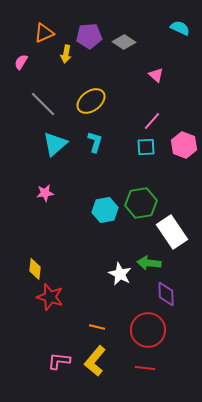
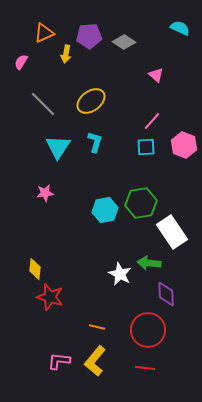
cyan triangle: moved 3 px right, 3 px down; rotated 16 degrees counterclockwise
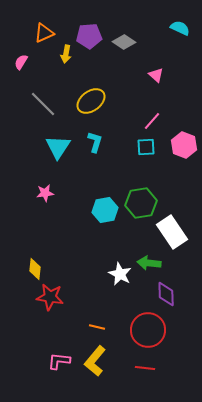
red star: rotated 8 degrees counterclockwise
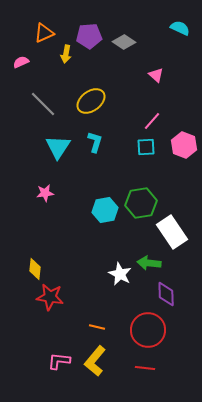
pink semicircle: rotated 35 degrees clockwise
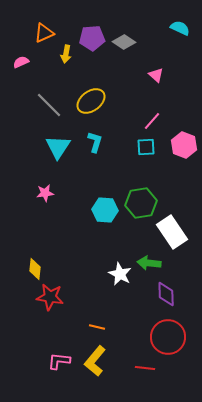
purple pentagon: moved 3 px right, 2 px down
gray line: moved 6 px right, 1 px down
cyan hexagon: rotated 15 degrees clockwise
red circle: moved 20 px right, 7 px down
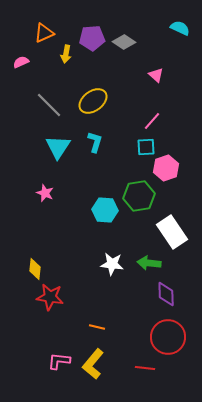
yellow ellipse: moved 2 px right
pink hexagon: moved 18 px left, 23 px down; rotated 20 degrees clockwise
pink star: rotated 30 degrees clockwise
green hexagon: moved 2 px left, 7 px up
white star: moved 8 px left, 10 px up; rotated 20 degrees counterclockwise
yellow L-shape: moved 2 px left, 3 px down
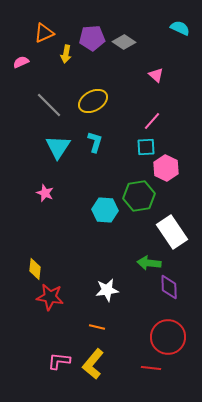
yellow ellipse: rotated 8 degrees clockwise
pink hexagon: rotated 15 degrees counterclockwise
white star: moved 5 px left, 26 px down; rotated 15 degrees counterclockwise
purple diamond: moved 3 px right, 7 px up
red line: moved 6 px right
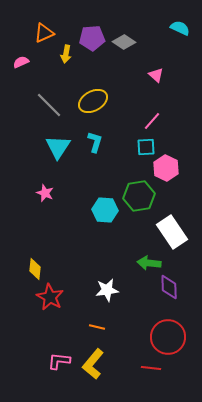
red star: rotated 20 degrees clockwise
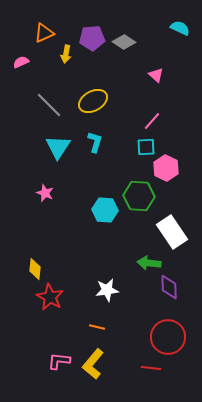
green hexagon: rotated 12 degrees clockwise
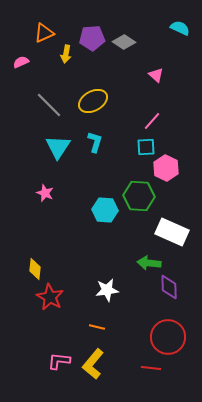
white rectangle: rotated 32 degrees counterclockwise
